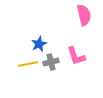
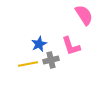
pink semicircle: rotated 20 degrees counterclockwise
pink L-shape: moved 5 px left, 10 px up
gray cross: moved 2 px up
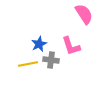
pink semicircle: moved 1 px up
gray cross: rotated 21 degrees clockwise
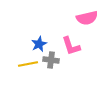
pink semicircle: moved 3 px right, 4 px down; rotated 110 degrees clockwise
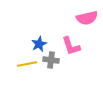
yellow line: moved 1 px left
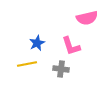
blue star: moved 2 px left, 1 px up
gray cross: moved 10 px right, 9 px down
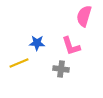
pink semicircle: moved 3 px left, 2 px up; rotated 120 degrees clockwise
blue star: rotated 28 degrees clockwise
yellow line: moved 8 px left, 1 px up; rotated 12 degrees counterclockwise
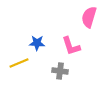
pink semicircle: moved 5 px right, 1 px down
gray cross: moved 1 px left, 2 px down
